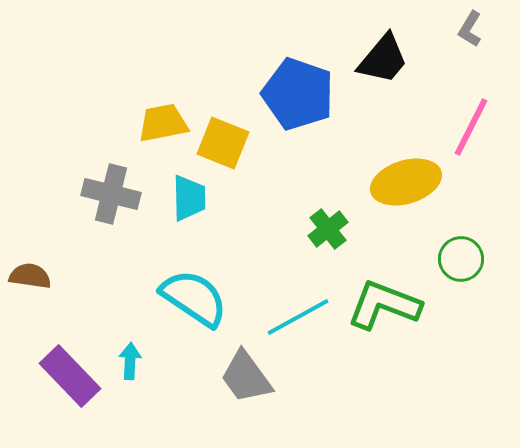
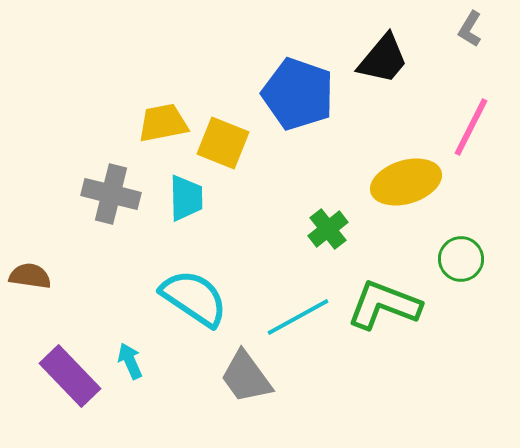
cyan trapezoid: moved 3 px left
cyan arrow: rotated 27 degrees counterclockwise
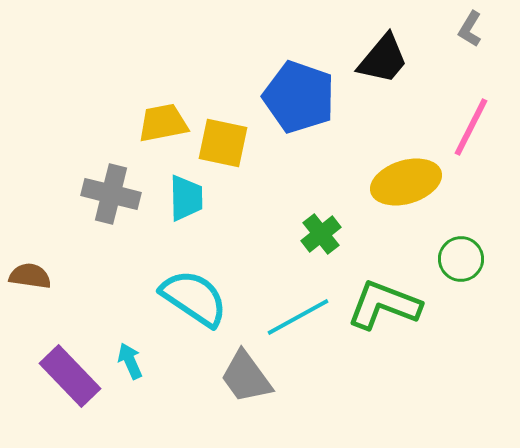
blue pentagon: moved 1 px right, 3 px down
yellow square: rotated 10 degrees counterclockwise
green cross: moved 7 px left, 5 px down
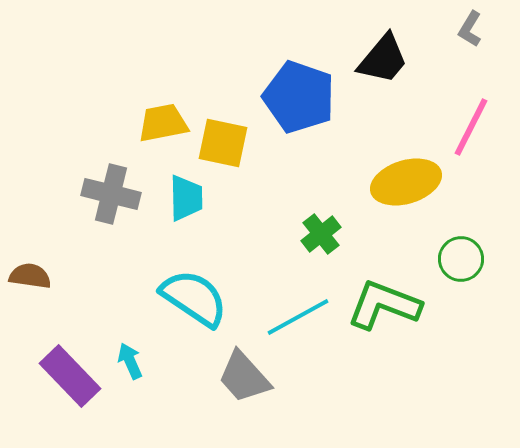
gray trapezoid: moved 2 px left; rotated 6 degrees counterclockwise
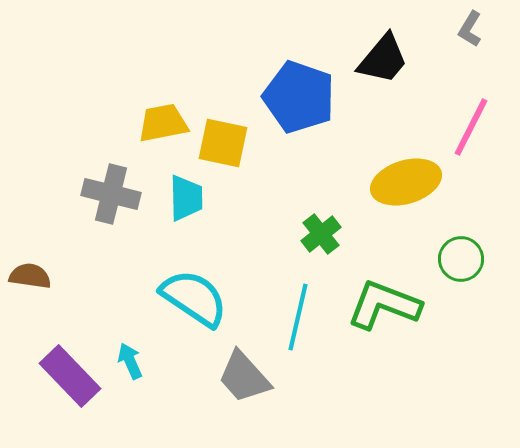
cyan line: rotated 48 degrees counterclockwise
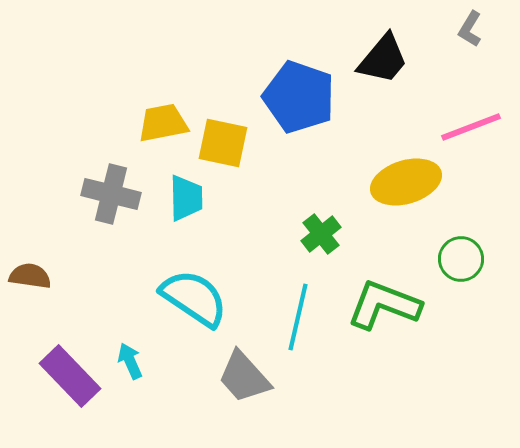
pink line: rotated 42 degrees clockwise
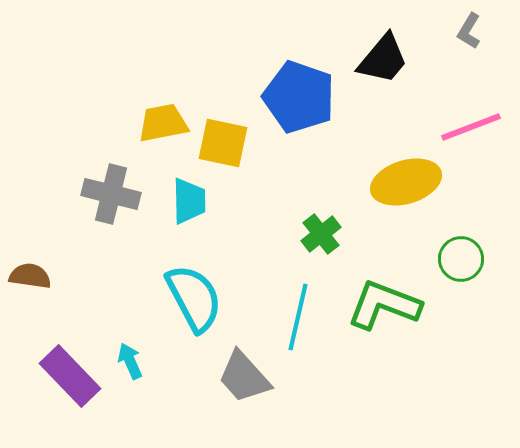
gray L-shape: moved 1 px left, 2 px down
cyan trapezoid: moved 3 px right, 3 px down
cyan semicircle: rotated 28 degrees clockwise
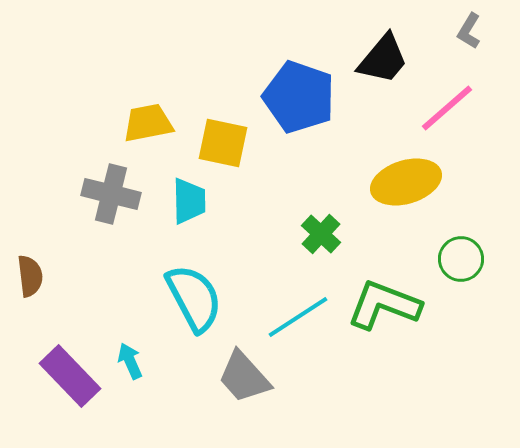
yellow trapezoid: moved 15 px left
pink line: moved 24 px left, 19 px up; rotated 20 degrees counterclockwise
green cross: rotated 9 degrees counterclockwise
brown semicircle: rotated 75 degrees clockwise
cyan line: rotated 44 degrees clockwise
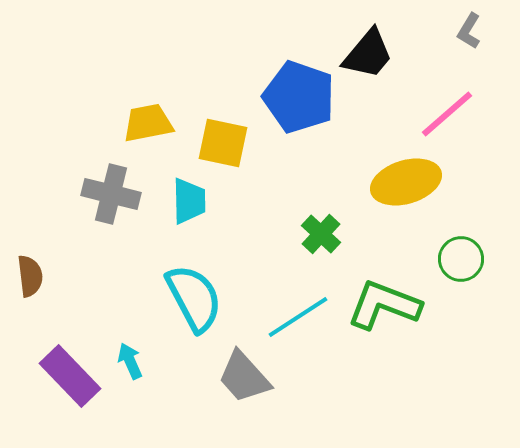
black trapezoid: moved 15 px left, 5 px up
pink line: moved 6 px down
